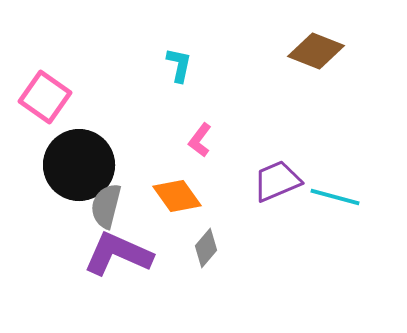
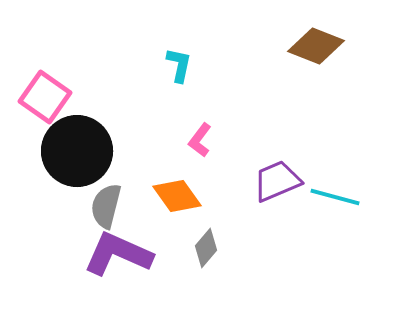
brown diamond: moved 5 px up
black circle: moved 2 px left, 14 px up
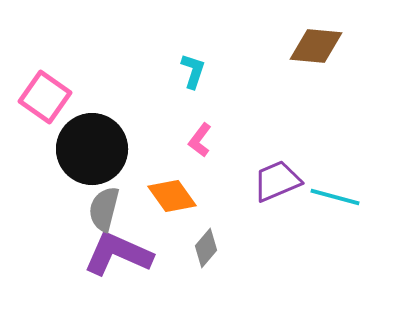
brown diamond: rotated 16 degrees counterclockwise
cyan L-shape: moved 14 px right, 6 px down; rotated 6 degrees clockwise
black circle: moved 15 px right, 2 px up
orange diamond: moved 5 px left
gray semicircle: moved 2 px left, 3 px down
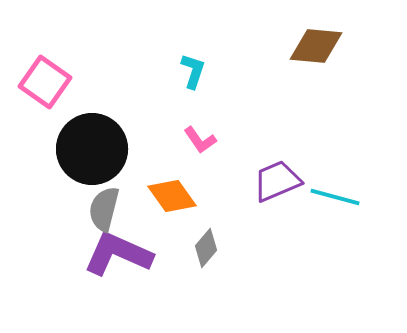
pink square: moved 15 px up
pink L-shape: rotated 72 degrees counterclockwise
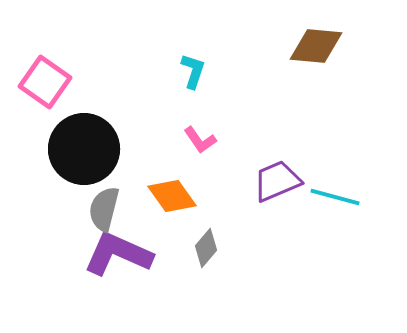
black circle: moved 8 px left
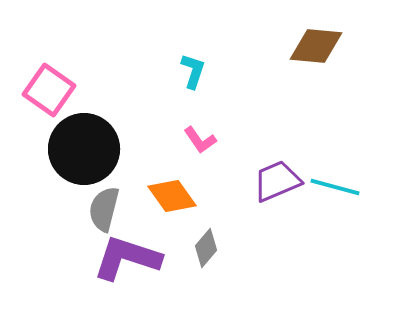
pink square: moved 4 px right, 8 px down
cyan line: moved 10 px up
purple L-shape: moved 9 px right, 4 px down; rotated 6 degrees counterclockwise
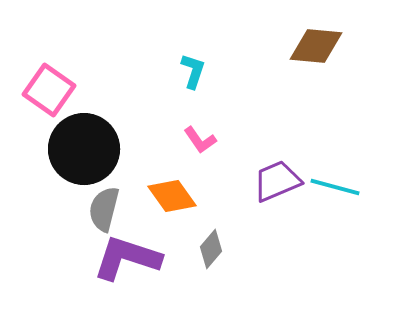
gray diamond: moved 5 px right, 1 px down
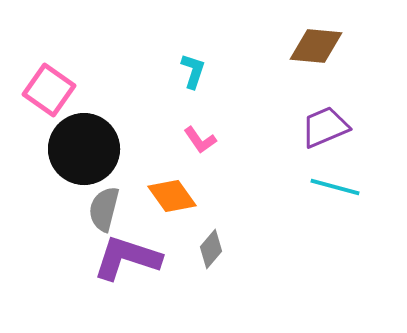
purple trapezoid: moved 48 px right, 54 px up
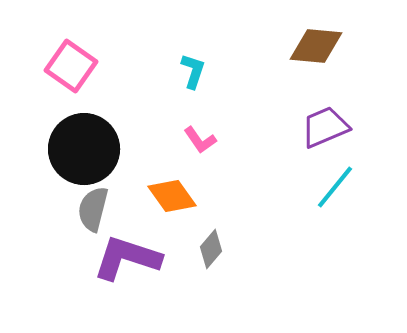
pink square: moved 22 px right, 24 px up
cyan line: rotated 66 degrees counterclockwise
gray semicircle: moved 11 px left
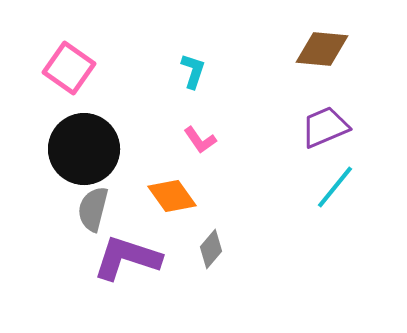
brown diamond: moved 6 px right, 3 px down
pink square: moved 2 px left, 2 px down
